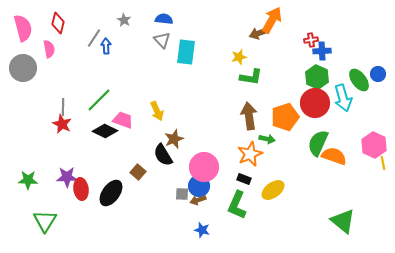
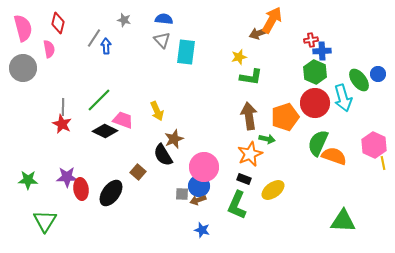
gray star at (124, 20): rotated 16 degrees counterclockwise
green hexagon at (317, 77): moved 2 px left, 5 px up
green triangle at (343, 221): rotated 36 degrees counterclockwise
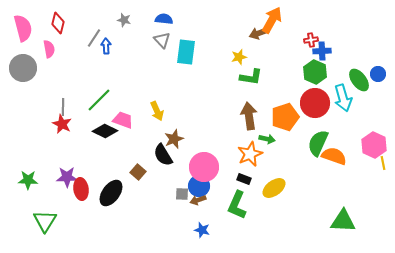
yellow ellipse at (273, 190): moved 1 px right, 2 px up
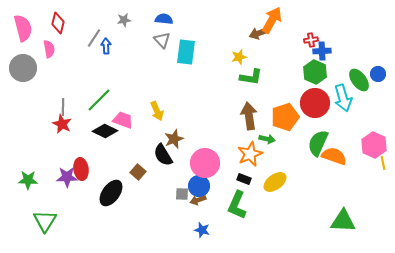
gray star at (124, 20): rotated 24 degrees counterclockwise
pink circle at (204, 167): moved 1 px right, 4 px up
yellow ellipse at (274, 188): moved 1 px right, 6 px up
red ellipse at (81, 189): moved 20 px up
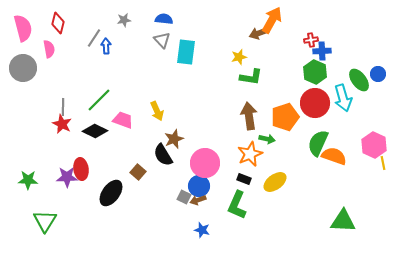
black diamond at (105, 131): moved 10 px left
gray square at (182, 194): moved 2 px right, 3 px down; rotated 24 degrees clockwise
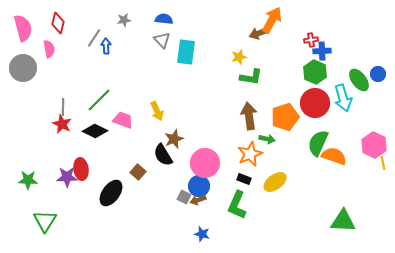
blue star at (202, 230): moved 4 px down
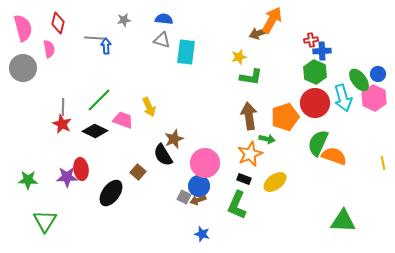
gray line at (94, 38): rotated 60 degrees clockwise
gray triangle at (162, 40): rotated 30 degrees counterclockwise
yellow arrow at (157, 111): moved 8 px left, 4 px up
pink hexagon at (374, 145): moved 47 px up
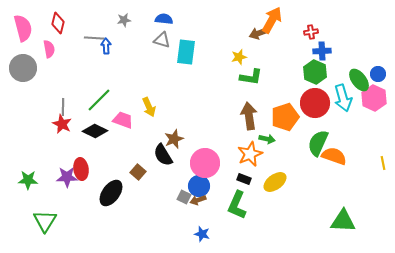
red cross at (311, 40): moved 8 px up
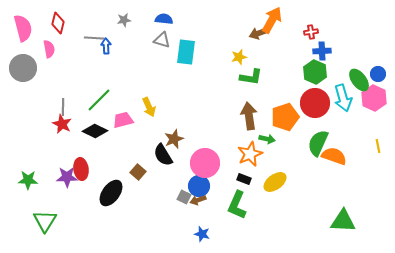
pink trapezoid at (123, 120): rotated 35 degrees counterclockwise
yellow line at (383, 163): moved 5 px left, 17 px up
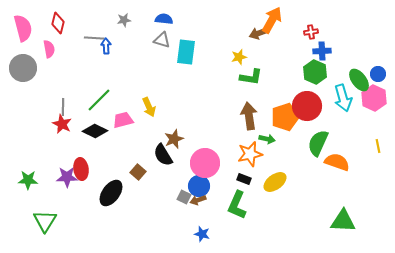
red circle at (315, 103): moved 8 px left, 3 px down
orange star at (250, 154): rotated 10 degrees clockwise
orange semicircle at (334, 156): moved 3 px right, 6 px down
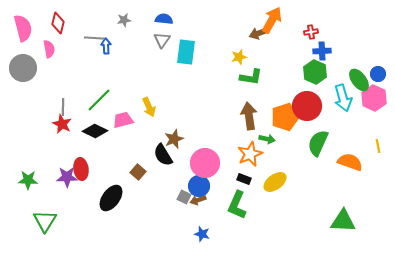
gray triangle at (162, 40): rotated 48 degrees clockwise
orange star at (250, 154): rotated 10 degrees counterclockwise
orange semicircle at (337, 162): moved 13 px right
black ellipse at (111, 193): moved 5 px down
